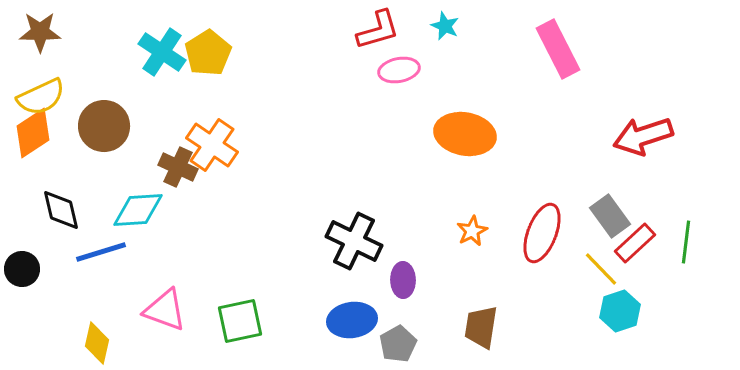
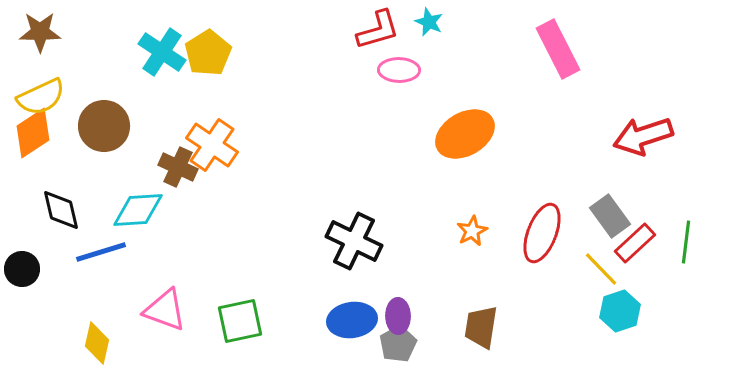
cyan star: moved 16 px left, 4 px up
pink ellipse: rotated 12 degrees clockwise
orange ellipse: rotated 40 degrees counterclockwise
purple ellipse: moved 5 px left, 36 px down
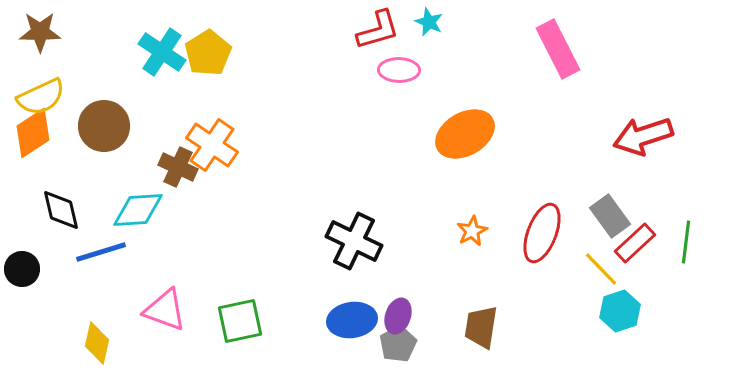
purple ellipse: rotated 20 degrees clockwise
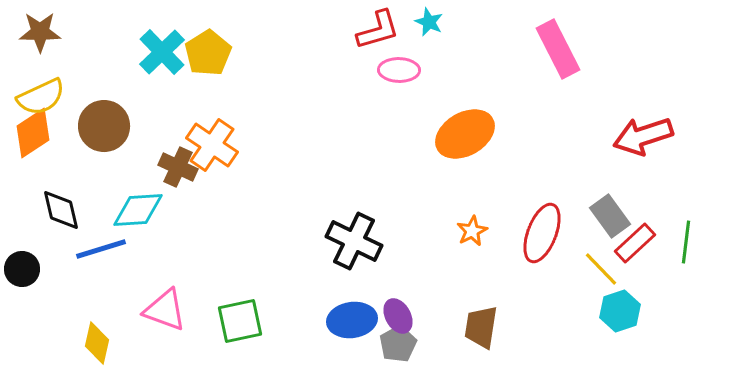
cyan cross: rotated 12 degrees clockwise
blue line: moved 3 px up
purple ellipse: rotated 48 degrees counterclockwise
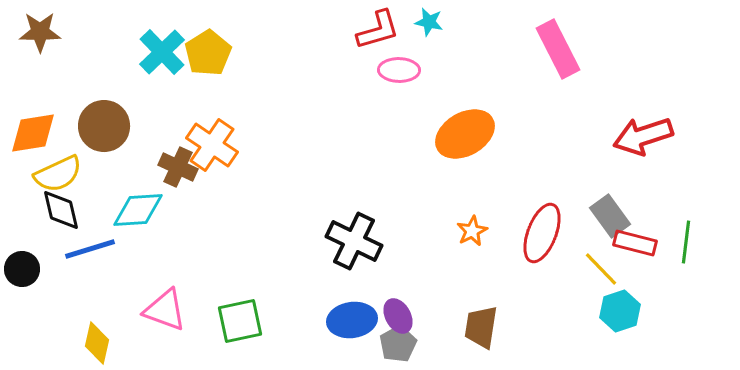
cyan star: rotated 12 degrees counterclockwise
yellow semicircle: moved 17 px right, 77 px down
orange diamond: rotated 24 degrees clockwise
red rectangle: rotated 57 degrees clockwise
blue line: moved 11 px left
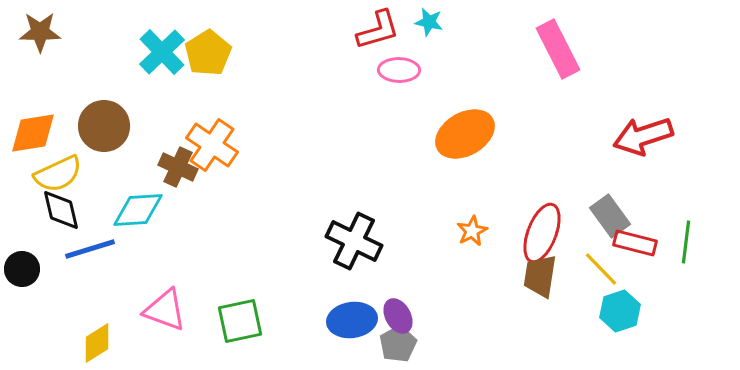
brown trapezoid: moved 59 px right, 51 px up
yellow diamond: rotated 45 degrees clockwise
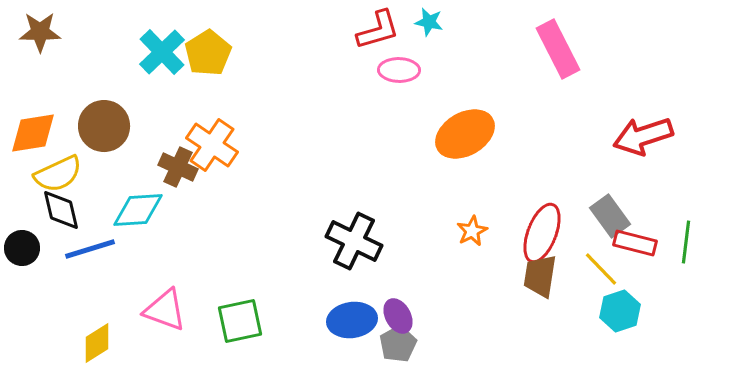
black circle: moved 21 px up
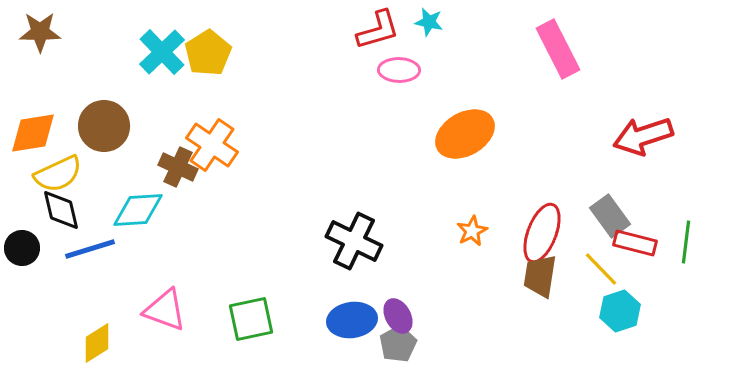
green square: moved 11 px right, 2 px up
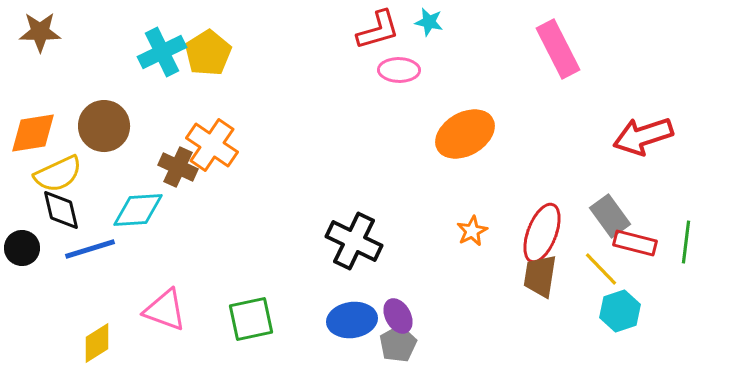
cyan cross: rotated 18 degrees clockwise
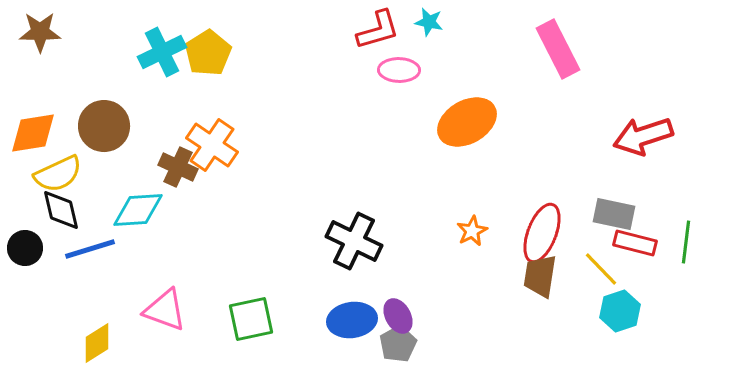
orange ellipse: moved 2 px right, 12 px up
gray rectangle: moved 4 px right, 2 px up; rotated 42 degrees counterclockwise
black circle: moved 3 px right
